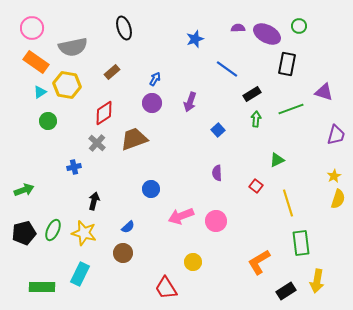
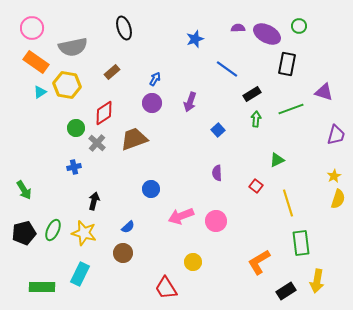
green circle at (48, 121): moved 28 px right, 7 px down
green arrow at (24, 190): rotated 78 degrees clockwise
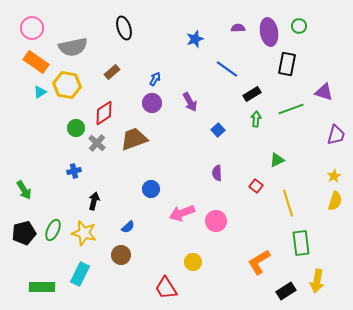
purple ellipse at (267, 34): moved 2 px right, 2 px up; rotated 52 degrees clockwise
purple arrow at (190, 102): rotated 48 degrees counterclockwise
blue cross at (74, 167): moved 4 px down
yellow semicircle at (338, 199): moved 3 px left, 2 px down
pink arrow at (181, 216): moved 1 px right, 3 px up
brown circle at (123, 253): moved 2 px left, 2 px down
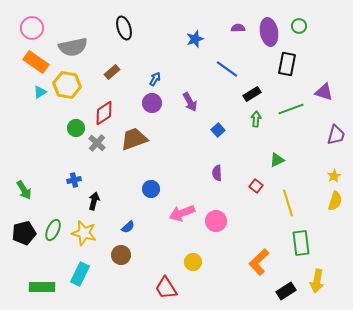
blue cross at (74, 171): moved 9 px down
orange L-shape at (259, 262): rotated 12 degrees counterclockwise
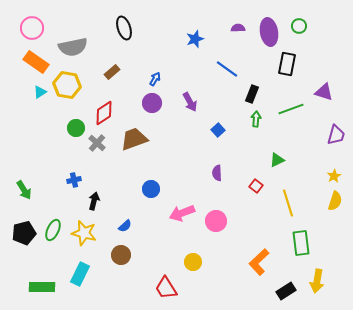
black rectangle at (252, 94): rotated 36 degrees counterclockwise
blue semicircle at (128, 227): moved 3 px left, 1 px up
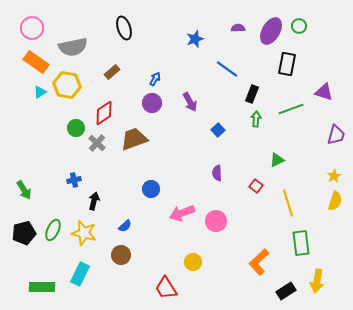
purple ellipse at (269, 32): moved 2 px right, 1 px up; rotated 40 degrees clockwise
